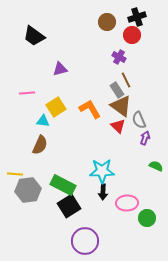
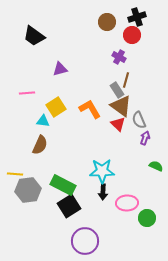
brown line: rotated 42 degrees clockwise
red triangle: moved 2 px up
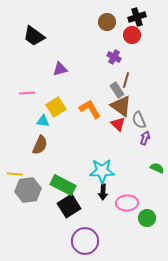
purple cross: moved 5 px left
green semicircle: moved 1 px right, 2 px down
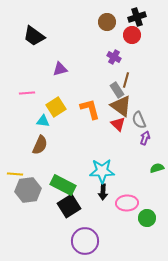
orange L-shape: rotated 15 degrees clockwise
green semicircle: rotated 40 degrees counterclockwise
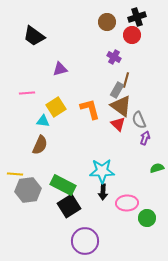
gray rectangle: rotated 63 degrees clockwise
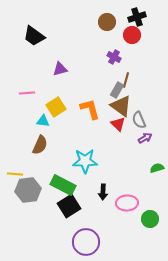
purple arrow: rotated 40 degrees clockwise
cyan star: moved 17 px left, 10 px up
green circle: moved 3 px right, 1 px down
purple circle: moved 1 px right, 1 px down
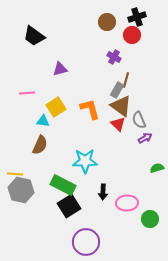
gray hexagon: moved 7 px left; rotated 20 degrees clockwise
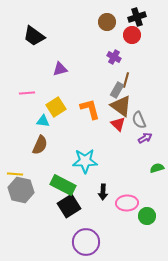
green circle: moved 3 px left, 3 px up
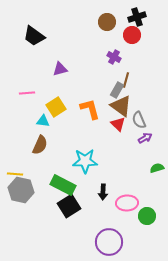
purple circle: moved 23 px right
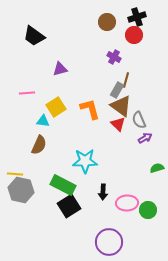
red circle: moved 2 px right
brown semicircle: moved 1 px left
green circle: moved 1 px right, 6 px up
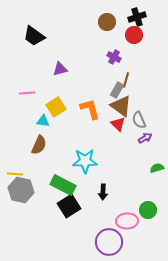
pink ellipse: moved 18 px down
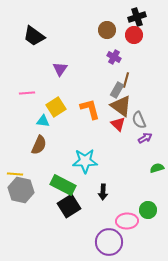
brown circle: moved 8 px down
purple triangle: rotated 42 degrees counterclockwise
